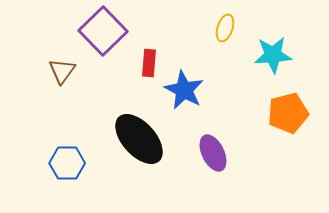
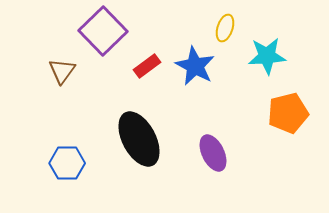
cyan star: moved 6 px left, 1 px down
red rectangle: moved 2 px left, 3 px down; rotated 48 degrees clockwise
blue star: moved 11 px right, 24 px up
black ellipse: rotated 14 degrees clockwise
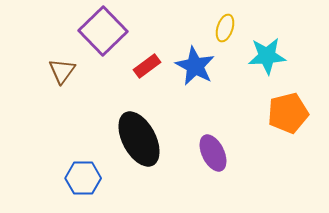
blue hexagon: moved 16 px right, 15 px down
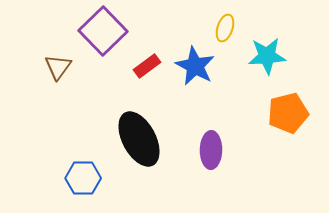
brown triangle: moved 4 px left, 4 px up
purple ellipse: moved 2 px left, 3 px up; rotated 27 degrees clockwise
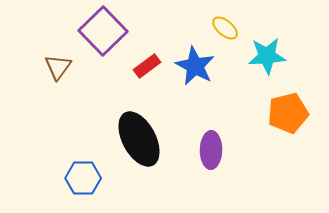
yellow ellipse: rotated 68 degrees counterclockwise
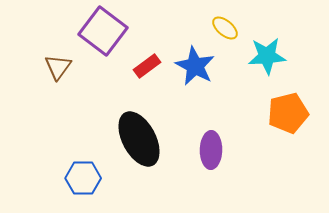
purple square: rotated 9 degrees counterclockwise
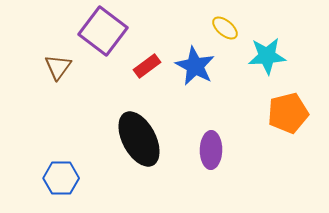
blue hexagon: moved 22 px left
